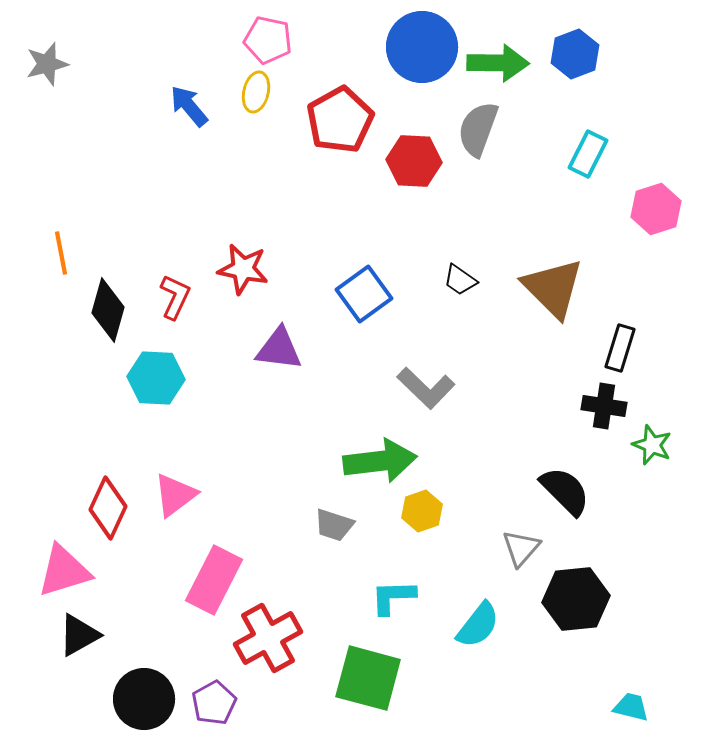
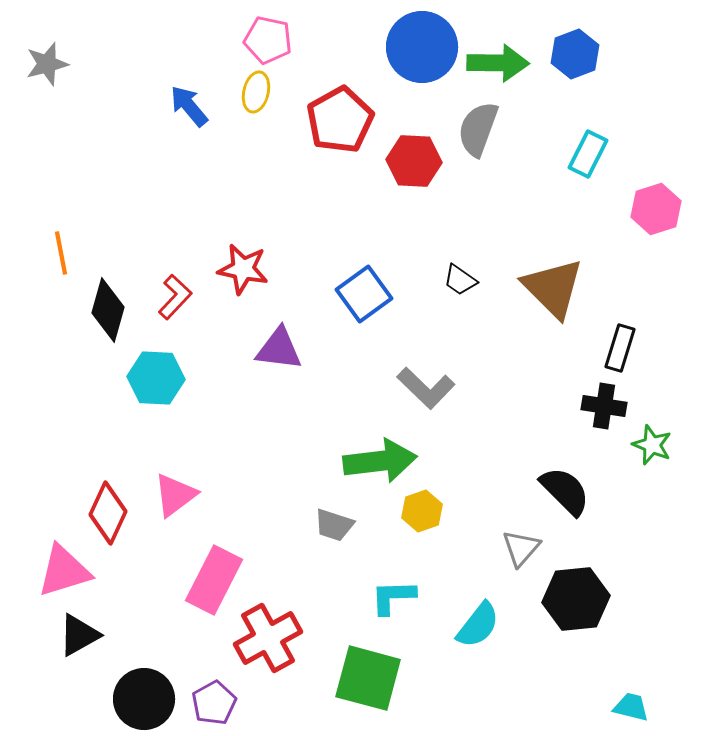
red L-shape at (175, 297): rotated 18 degrees clockwise
red diamond at (108, 508): moved 5 px down
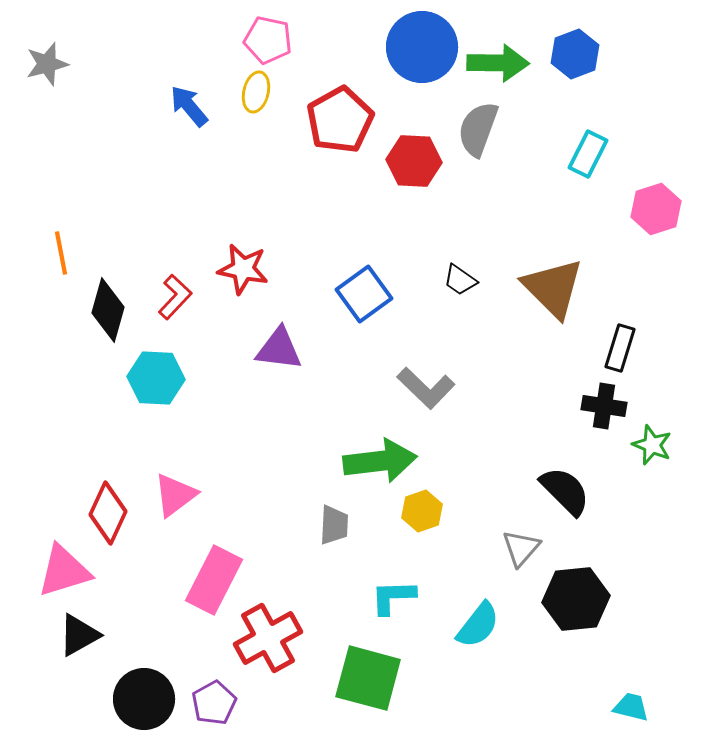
gray trapezoid at (334, 525): rotated 105 degrees counterclockwise
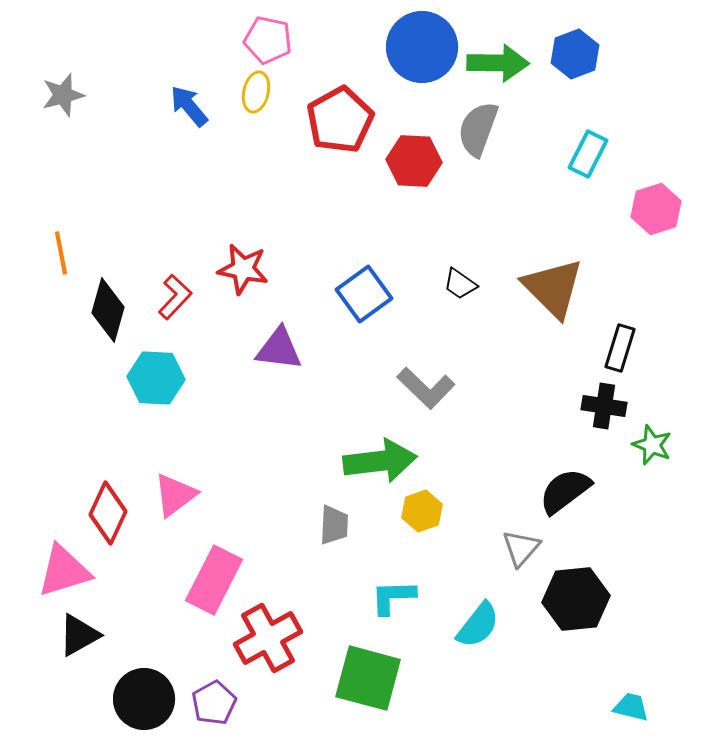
gray star at (47, 64): moved 16 px right, 31 px down
black trapezoid at (460, 280): moved 4 px down
black semicircle at (565, 491): rotated 82 degrees counterclockwise
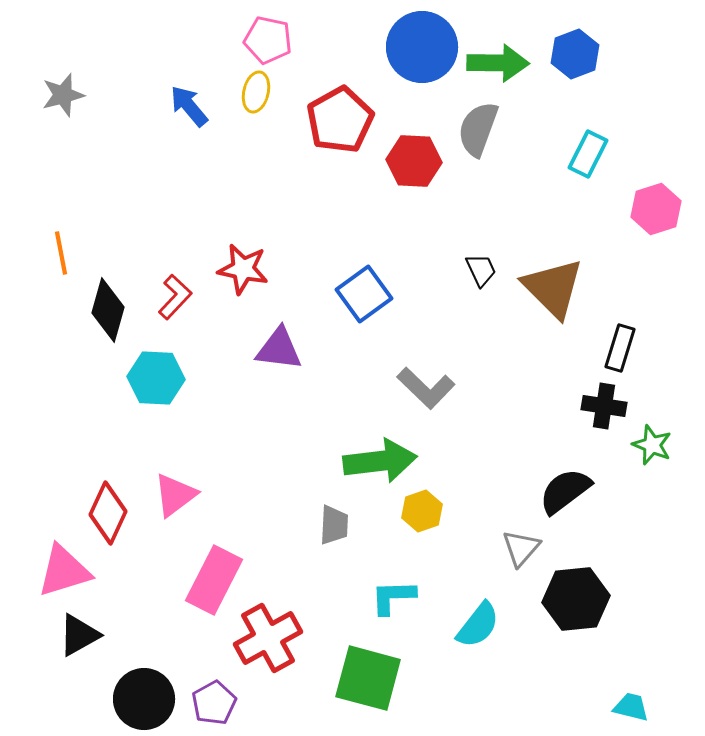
black trapezoid at (460, 284): moved 21 px right, 14 px up; rotated 150 degrees counterclockwise
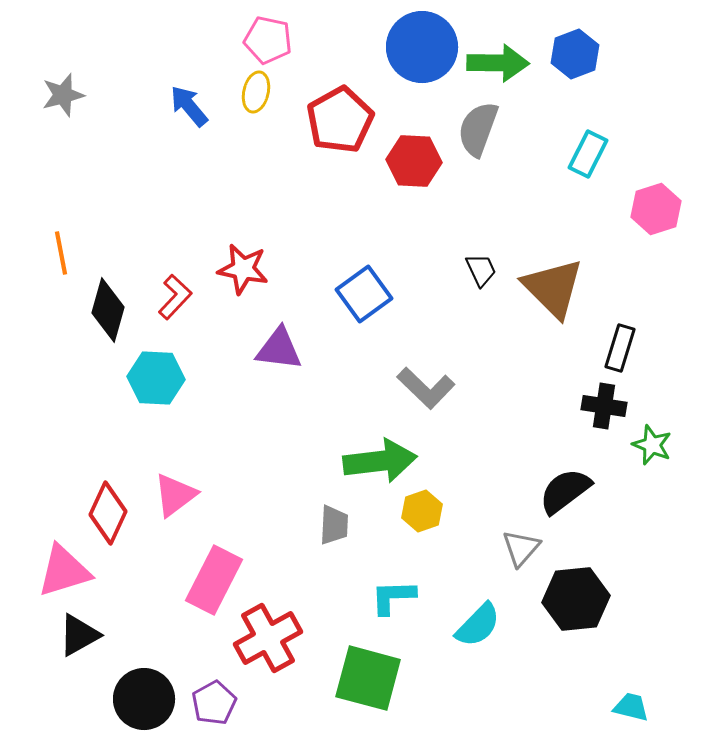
cyan semicircle at (478, 625): rotated 6 degrees clockwise
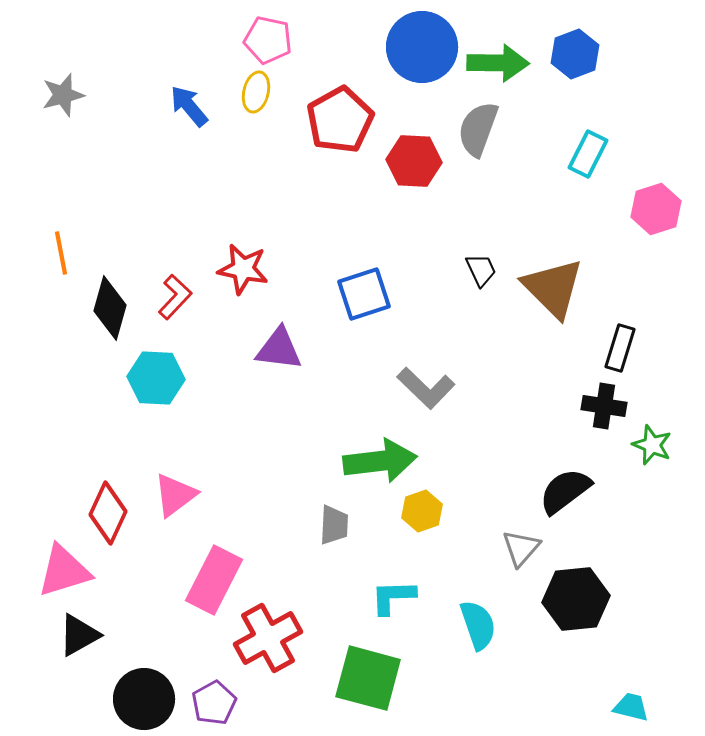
blue square at (364, 294): rotated 18 degrees clockwise
black diamond at (108, 310): moved 2 px right, 2 px up
cyan semicircle at (478, 625): rotated 63 degrees counterclockwise
